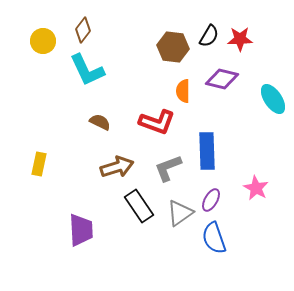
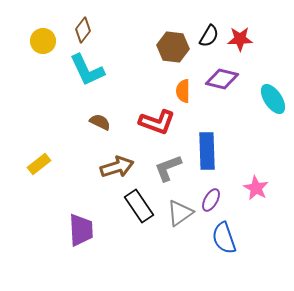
yellow rectangle: rotated 40 degrees clockwise
blue semicircle: moved 10 px right
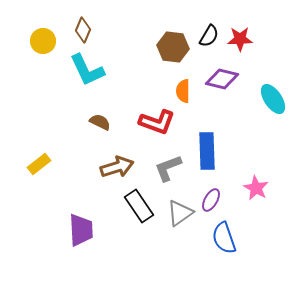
brown diamond: rotated 15 degrees counterclockwise
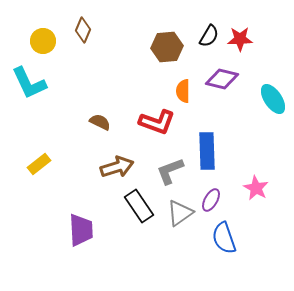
brown hexagon: moved 6 px left; rotated 12 degrees counterclockwise
cyan L-shape: moved 58 px left, 13 px down
gray L-shape: moved 2 px right, 3 px down
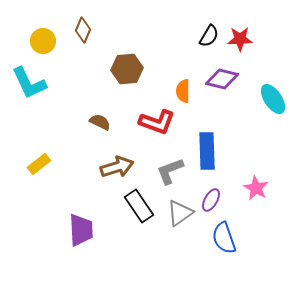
brown hexagon: moved 40 px left, 22 px down
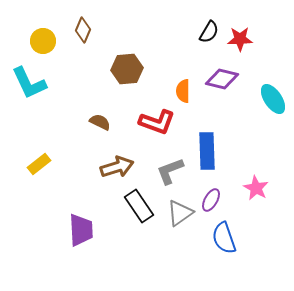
black semicircle: moved 4 px up
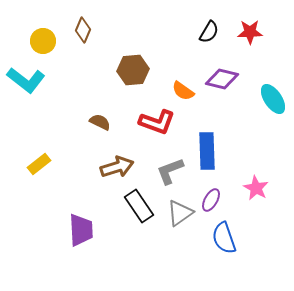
red star: moved 10 px right, 7 px up
brown hexagon: moved 6 px right, 1 px down
cyan L-shape: moved 3 px left, 3 px up; rotated 27 degrees counterclockwise
orange semicircle: rotated 55 degrees counterclockwise
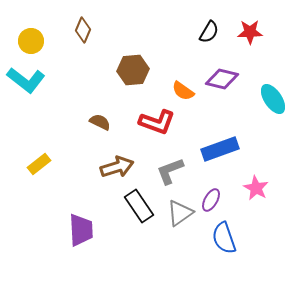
yellow circle: moved 12 px left
blue rectangle: moved 13 px right, 2 px up; rotated 72 degrees clockwise
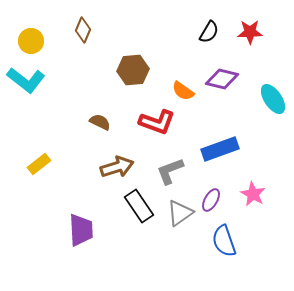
pink star: moved 3 px left, 6 px down
blue semicircle: moved 3 px down
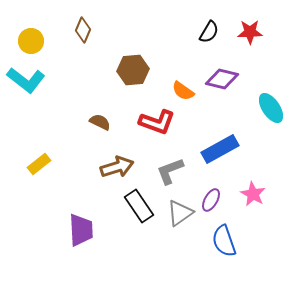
cyan ellipse: moved 2 px left, 9 px down
blue rectangle: rotated 9 degrees counterclockwise
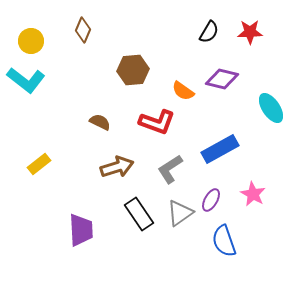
gray L-shape: moved 2 px up; rotated 12 degrees counterclockwise
black rectangle: moved 8 px down
